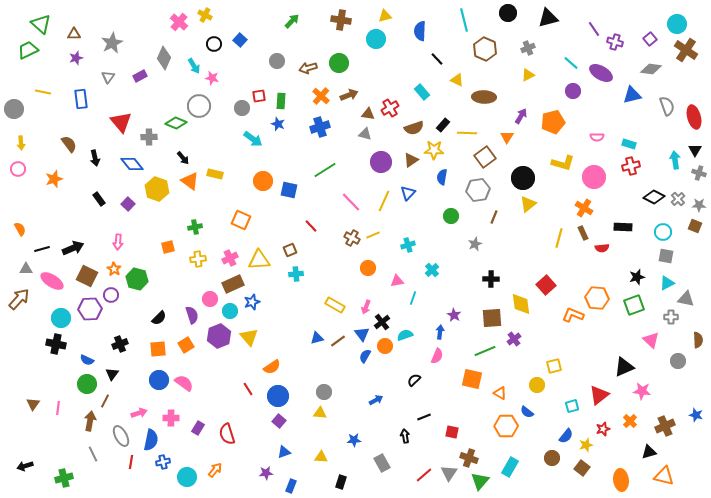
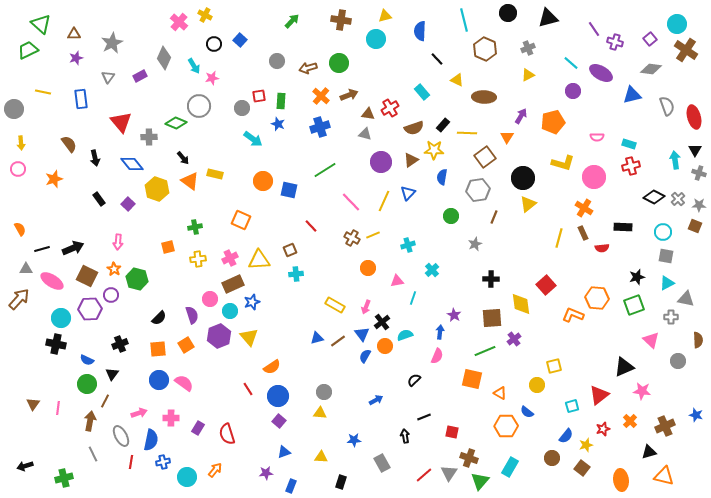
pink star at (212, 78): rotated 24 degrees counterclockwise
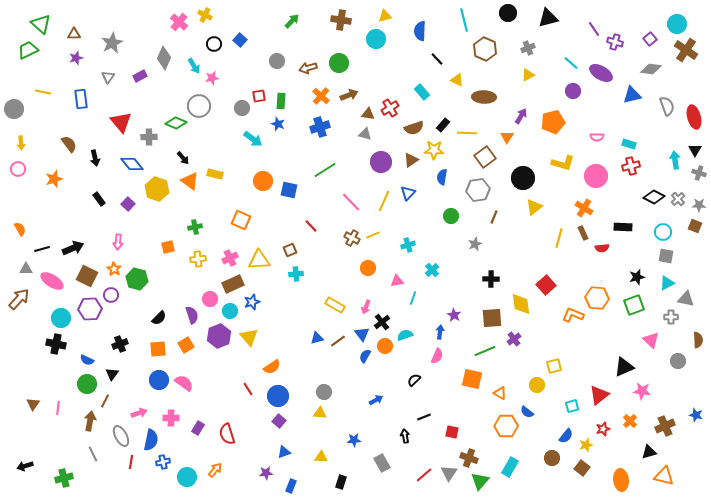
pink circle at (594, 177): moved 2 px right, 1 px up
yellow triangle at (528, 204): moved 6 px right, 3 px down
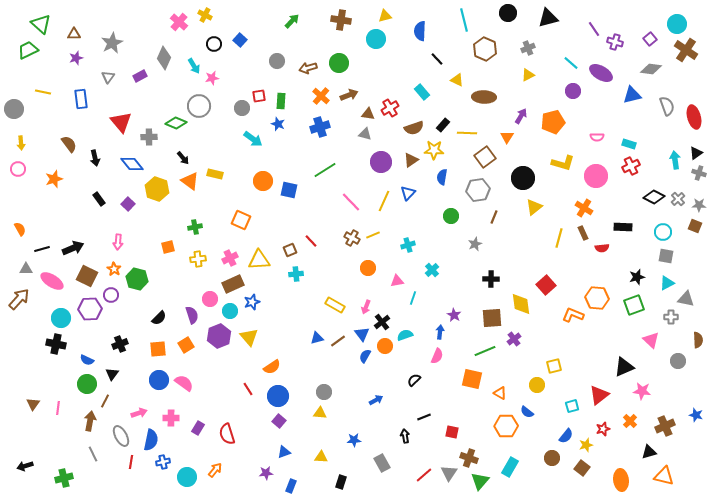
black triangle at (695, 150): moved 1 px right, 3 px down; rotated 24 degrees clockwise
red cross at (631, 166): rotated 12 degrees counterclockwise
red line at (311, 226): moved 15 px down
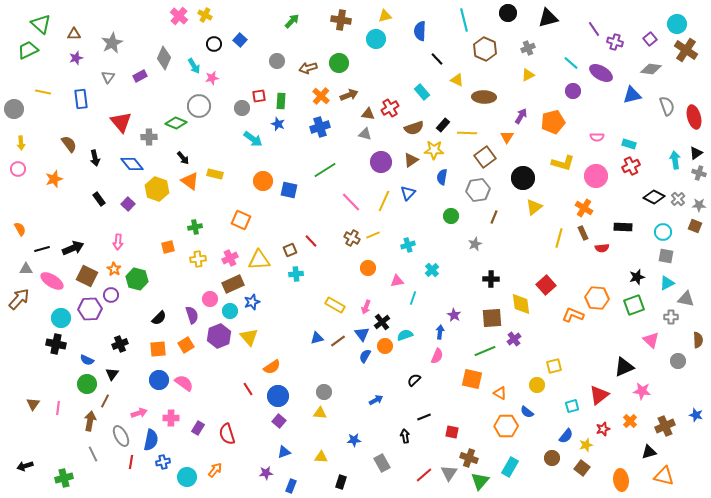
pink cross at (179, 22): moved 6 px up
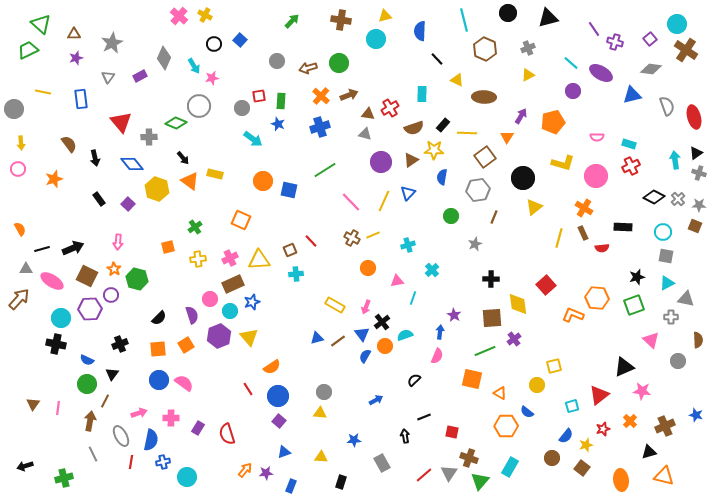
cyan rectangle at (422, 92): moved 2 px down; rotated 42 degrees clockwise
green cross at (195, 227): rotated 24 degrees counterclockwise
yellow diamond at (521, 304): moved 3 px left
orange arrow at (215, 470): moved 30 px right
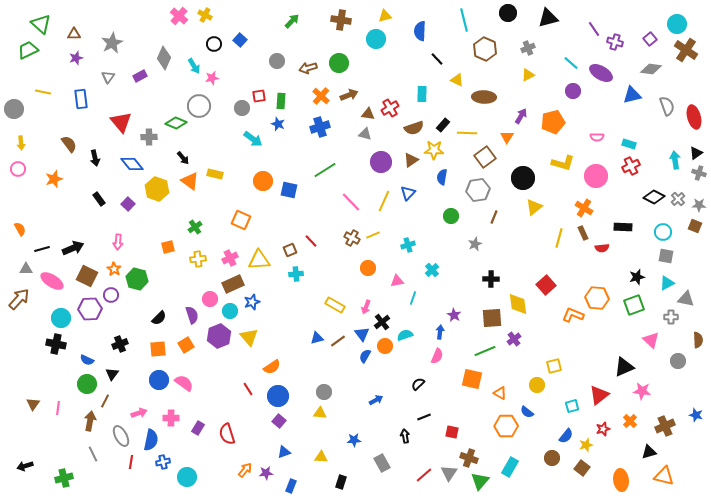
black semicircle at (414, 380): moved 4 px right, 4 px down
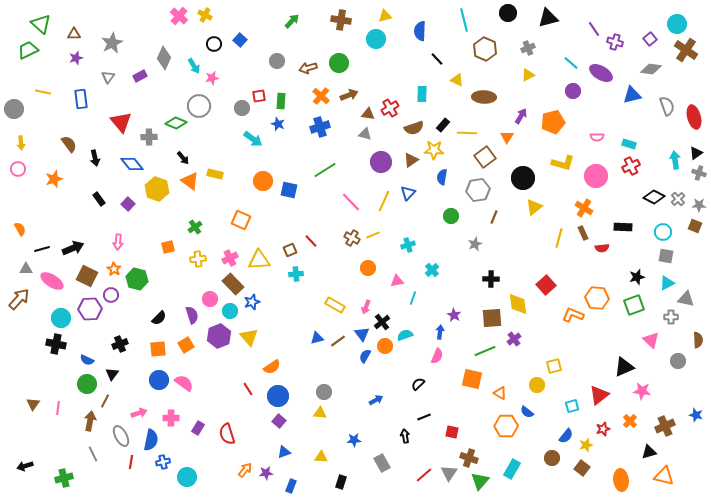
brown rectangle at (233, 284): rotated 70 degrees clockwise
cyan rectangle at (510, 467): moved 2 px right, 2 px down
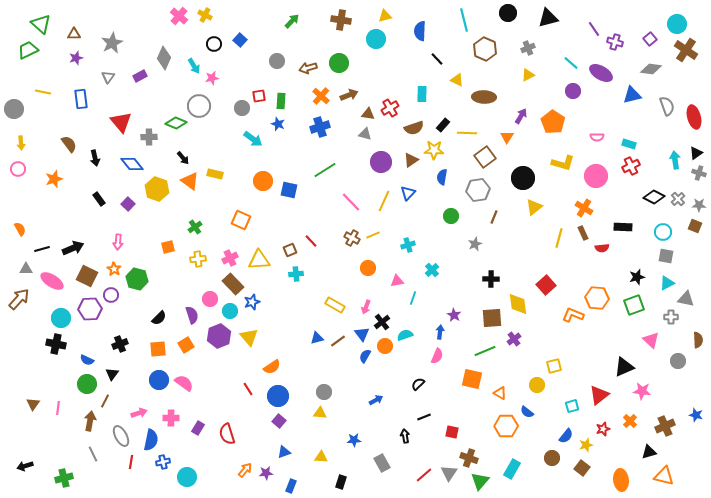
orange pentagon at (553, 122): rotated 25 degrees counterclockwise
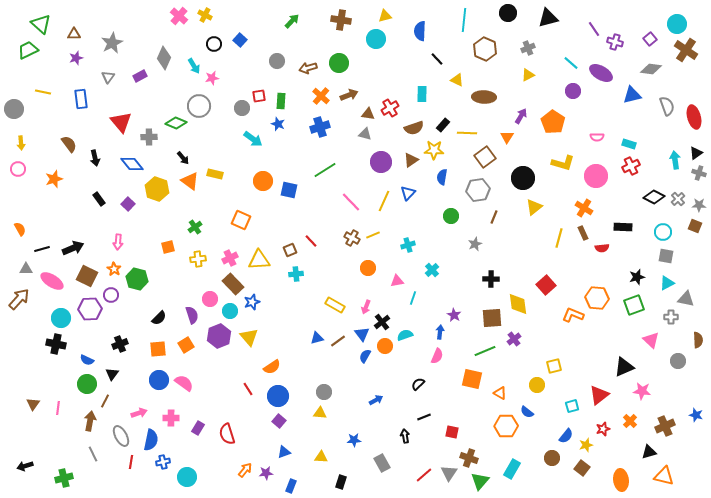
cyan line at (464, 20): rotated 20 degrees clockwise
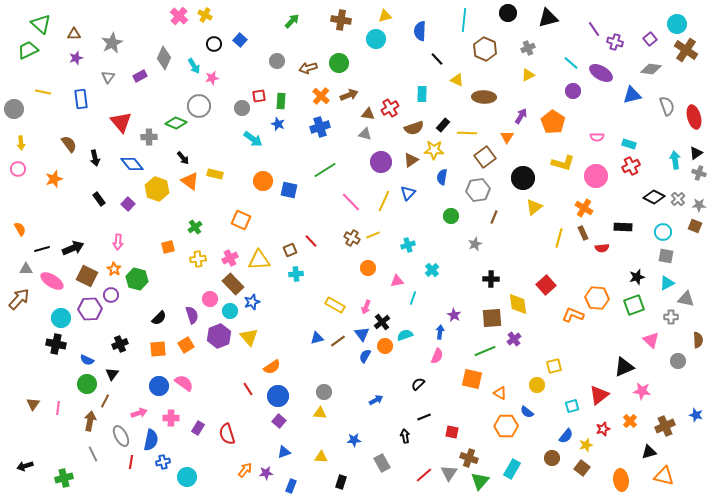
blue circle at (159, 380): moved 6 px down
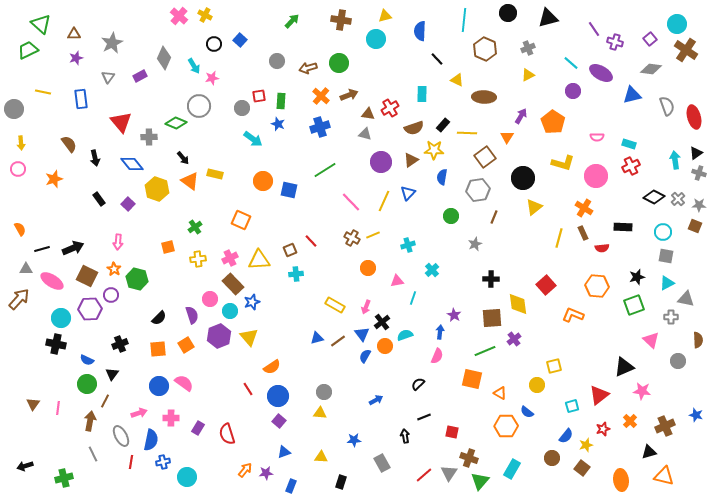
orange hexagon at (597, 298): moved 12 px up
